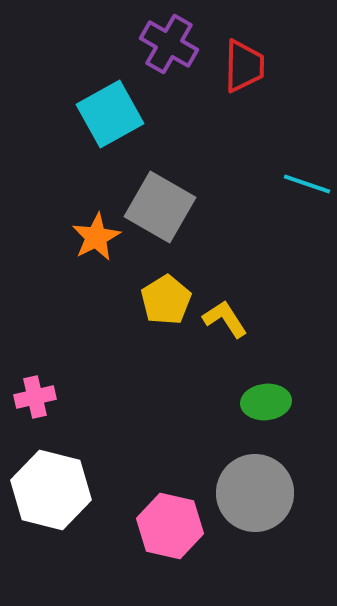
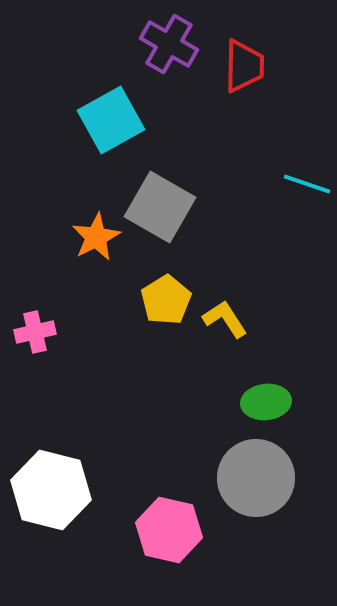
cyan square: moved 1 px right, 6 px down
pink cross: moved 65 px up
gray circle: moved 1 px right, 15 px up
pink hexagon: moved 1 px left, 4 px down
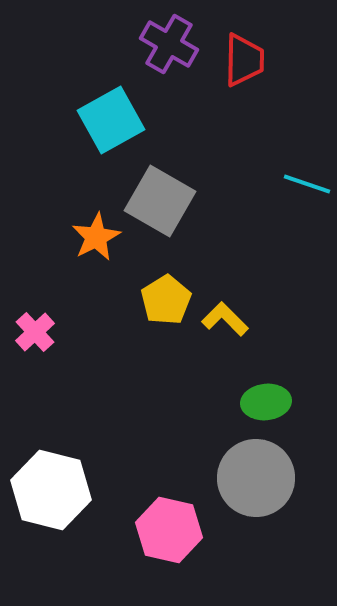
red trapezoid: moved 6 px up
gray square: moved 6 px up
yellow L-shape: rotated 12 degrees counterclockwise
pink cross: rotated 30 degrees counterclockwise
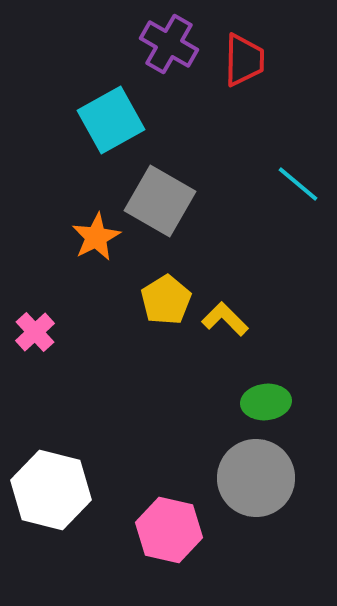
cyan line: moved 9 px left; rotated 21 degrees clockwise
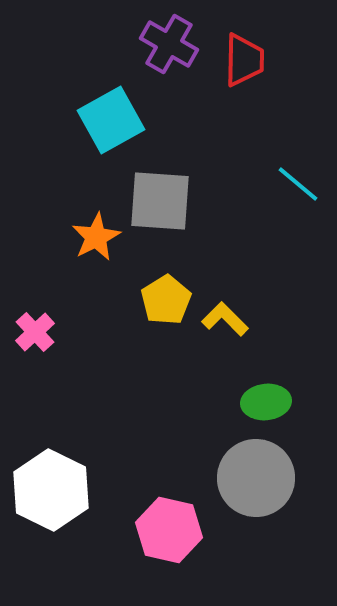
gray square: rotated 26 degrees counterclockwise
white hexagon: rotated 12 degrees clockwise
